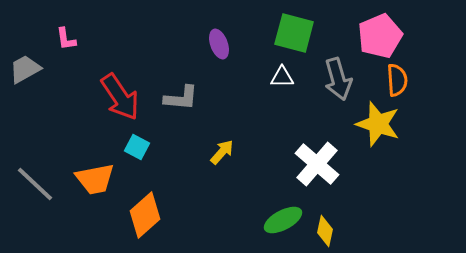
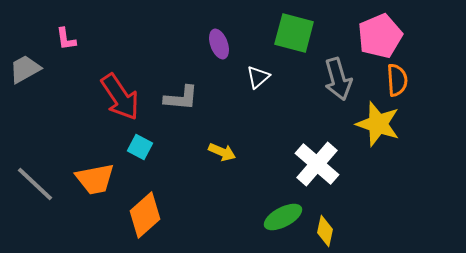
white triangle: moved 24 px left; rotated 40 degrees counterclockwise
cyan square: moved 3 px right
yellow arrow: rotated 72 degrees clockwise
green ellipse: moved 3 px up
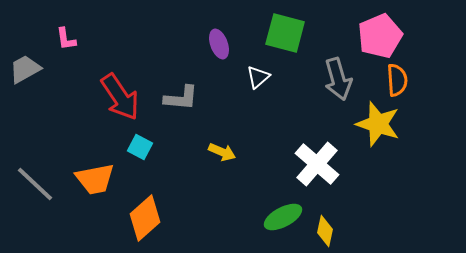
green square: moved 9 px left
orange diamond: moved 3 px down
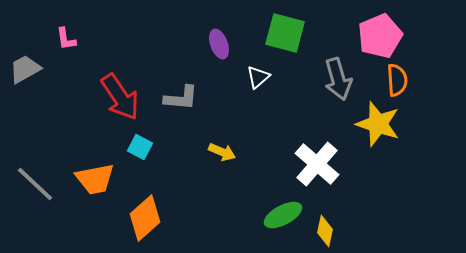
green ellipse: moved 2 px up
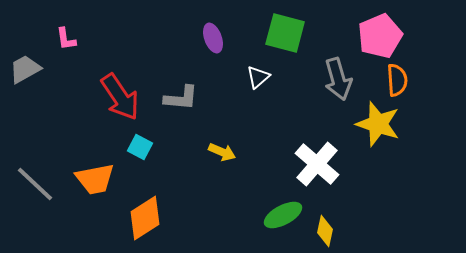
purple ellipse: moved 6 px left, 6 px up
orange diamond: rotated 9 degrees clockwise
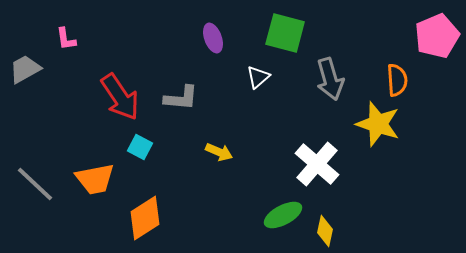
pink pentagon: moved 57 px right
gray arrow: moved 8 px left
yellow arrow: moved 3 px left
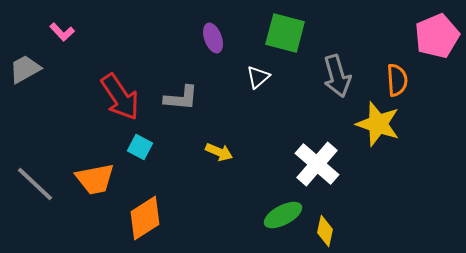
pink L-shape: moved 4 px left, 7 px up; rotated 35 degrees counterclockwise
gray arrow: moved 7 px right, 3 px up
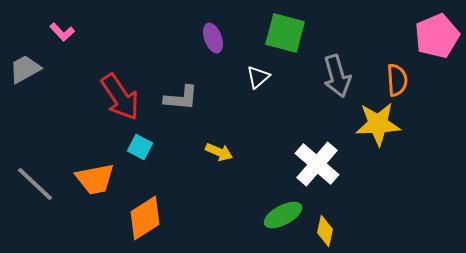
yellow star: rotated 21 degrees counterclockwise
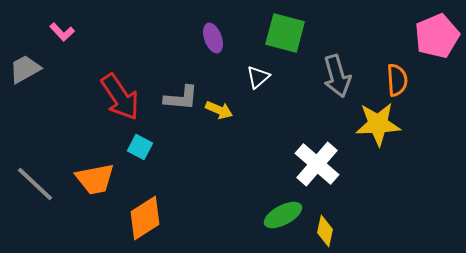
yellow arrow: moved 42 px up
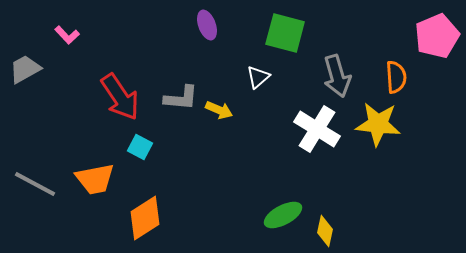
pink L-shape: moved 5 px right, 3 px down
purple ellipse: moved 6 px left, 13 px up
orange semicircle: moved 1 px left, 3 px up
yellow star: rotated 9 degrees clockwise
white cross: moved 35 px up; rotated 9 degrees counterclockwise
gray line: rotated 15 degrees counterclockwise
